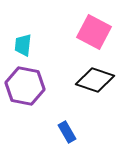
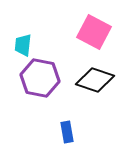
purple hexagon: moved 15 px right, 8 px up
blue rectangle: rotated 20 degrees clockwise
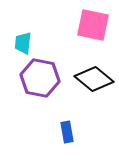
pink square: moved 1 px left, 7 px up; rotated 16 degrees counterclockwise
cyan trapezoid: moved 2 px up
black diamond: moved 1 px left, 1 px up; rotated 21 degrees clockwise
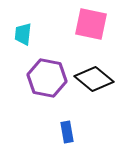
pink square: moved 2 px left, 1 px up
cyan trapezoid: moved 9 px up
purple hexagon: moved 7 px right
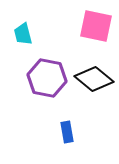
pink square: moved 5 px right, 2 px down
cyan trapezoid: rotated 20 degrees counterclockwise
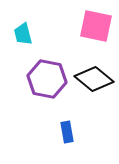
purple hexagon: moved 1 px down
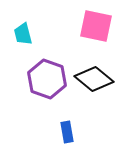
purple hexagon: rotated 9 degrees clockwise
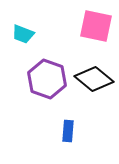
cyan trapezoid: rotated 55 degrees counterclockwise
blue rectangle: moved 1 px right, 1 px up; rotated 15 degrees clockwise
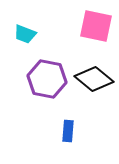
cyan trapezoid: moved 2 px right
purple hexagon: rotated 9 degrees counterclockwise
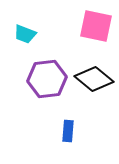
purple hexagon: rotated 18 degrees counterclockwise
